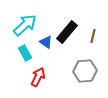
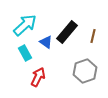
gray hexagon: rotated 15 degrees counterclockwise
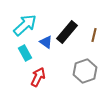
brown line: moved 1 px right, 1 px up
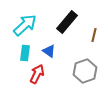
black rectangle: moved 10 px up
blue triangle: moved 3 px right, 9 px down
cyan rectangle: rotated 35 degrees clockwise
red arrow: moved 1 px left, 3 px up
